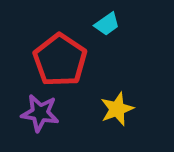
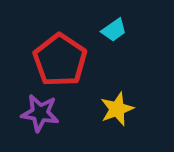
cyan trapezoid: moved 7 px right, 6 px down
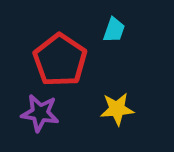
cyan trapezoid: rotated 36 degrees counterclockwise
yellow star: rotated 16 degrees clockwise
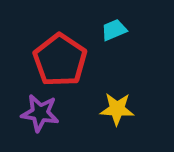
cyan trapezoid: rotated 132 degrees counterclockwise
yellow star: rotated 8 degrees clockwise
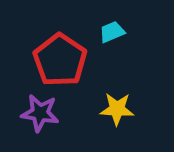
cyan trapezoid: moved 2 px left, 2 px down
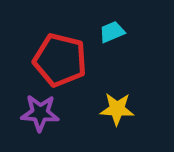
red pentagon: rotated 20 degrees counterclockwise
purple star: rotated 6 degrees counterclockwise
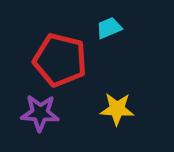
cyan trapezoid: moved 3 px left, 4 px up
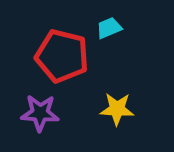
red pentagon: moved 2 px right, 4 px up
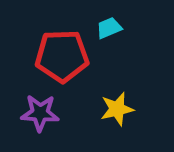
red pentagon: rotated 16 degrees counterclockwise
yellow star: rotated 16 degrees counterclockwise
